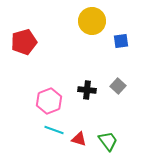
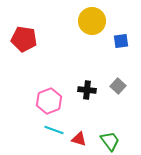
red pentagon: moved 3 px up; rotated 25 degrees clockwise
green trapezoid: moved 2 px right
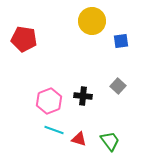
black cross: moved 4 px left, 6 px down
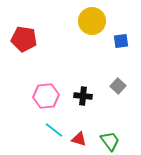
pink hexagon: moved 3 px left, 5 px up; rotated 15 degrees clockwise
cyan line: rotated 18 degrees clockwise
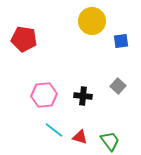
pink hexagon: moved 2 px left, 1 px up
red triangle: moved 1 px right, 2 px up
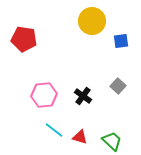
black cross: rotated 30 degrees clockwise
green trapezoid: moved 2 px right; rotated 10 degrees counterclockwise
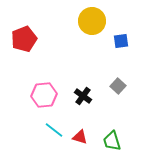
red pentagon: rotated 30 degrees counterclockwise
green trapezoid: rotated 150 degrees counterclockwise
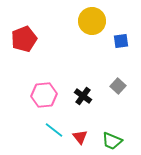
red triangle: rotated 35 degrees clockwise
green trapezoid: rotated 50 degrees counterclockwise
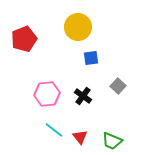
yellow circle: moved 14 px left, 6 px down
blue square: moved 30 px left, 17 px down
pink hexagon: moved 3 px right, 1 px up
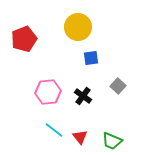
pink hexagon: moved 1 px right, 2 px up
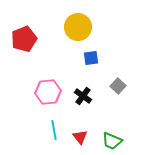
cyan line: rotated 42 degrees clockwise
